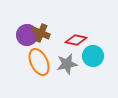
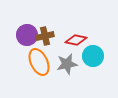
brown cross: moved 4 px right, 3 px down; rotated 36 degrees counterclockwise
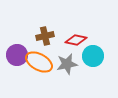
purple circle: moved 10 px left, 20 px down
orange ellipse: rotated 36 degrees counterclockwise
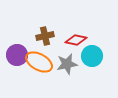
cyan circle: moved 1 px left
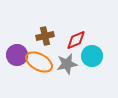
red diamond: rotated 35 degrees counterclockwise
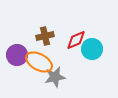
cyan circle: moved 7 px up
gray star: moved 12 px left, 13 px down
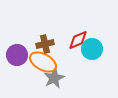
brown cross: moved 8 px down
red diamond: moved 2 px right
orange ellipse: moved 4 px right
gray star: moved 1 px left, 1 px down; rotated 15 degrees counterclockwise
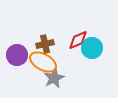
cyan circle: moved 1 px up
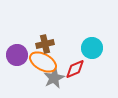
red diamond: moved 3 px left, 29 px down
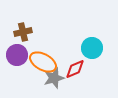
brown cross: moved 22 px left, 12 px up
gray star: rotated 10 degrees clockwise
